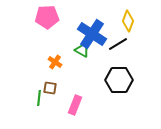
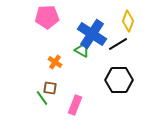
green line: moved 3 px right; rotated 42 degrees counterclockwise
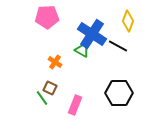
black line: moved 2 px down; rotated 60 degrees clockwise
black hexagon: moved 13 px down
brown square: rotated 16 degrees clockwise
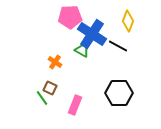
pink pentagon: moved 23 px right
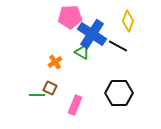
green triangle: moved 2 px down
orange cross: rotated 24 degrees clockwise
green line: moved 5 px left, 3 px up; rotated 56 degrees counterclockwise
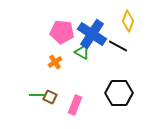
pink pentagon: moved 8 px left, 15 px down; rotated 10 degrees clockwise
brown square: moved 9 px down
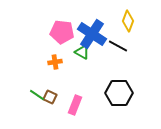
orange cross: rotated 24 degrees clockwise
green line: rotated 35 degrees clockwise
